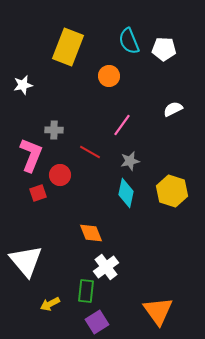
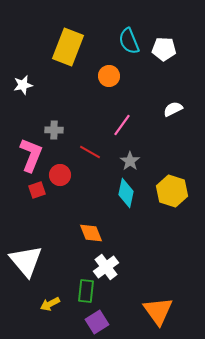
gray star: rotated 24 degrees counterclockwise
red square: moved 1 px left, 3 px up
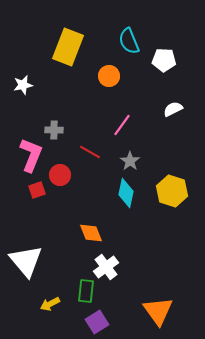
white pentagon: moved 11 px down
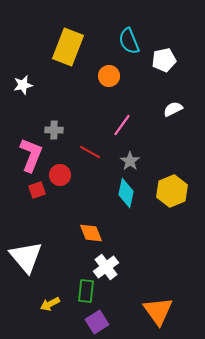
white pentagon: rotated 15 degrees counterclockwise
yellow hexagon: rotated 20 degrees clockwise
white triangle: moved 4 px up
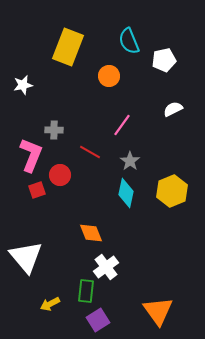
purple square: moved 1 px right, 2 px up
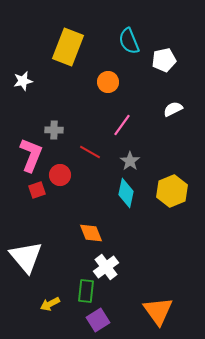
orange circle: moved 1 px left, 6 px down
white star: moved 4 px up
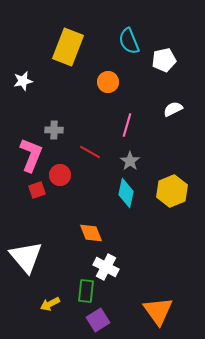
pink line: moved 5 px right; rotated 20 degrees counterclockwise
white cross: rotated 25 degrees counterclockwise
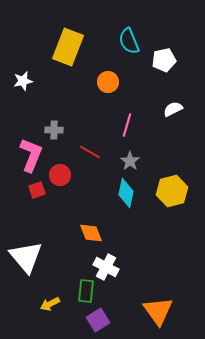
yellow hexagon: rotated 8 degrees clockwise
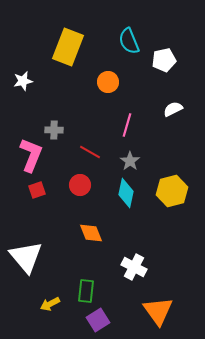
red circle: moved 20 px right, 10 px down
white cross: moved 28 px right
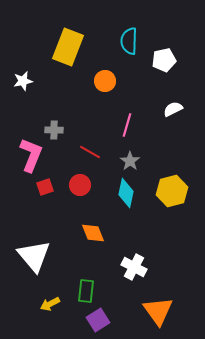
cyan semicircle: rotated 24 degrees clockwise
orange circle: moved 3 px left, 1 px up
red square: moved 8 px right, 3 px up
orange diamond: moved 2 px right
white triangle: moved 8 px right, 1 px up
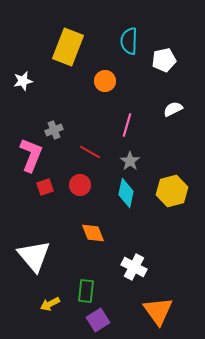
gray cross: rotated 24 degrees counterclockwise
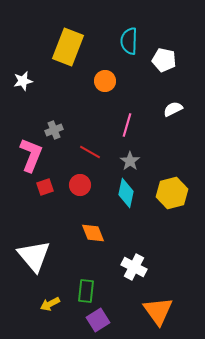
white pentagon: rotated 25 degrees clockwise
yellow hexagon: moved 2 px down
